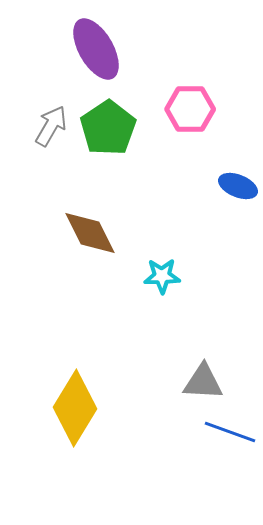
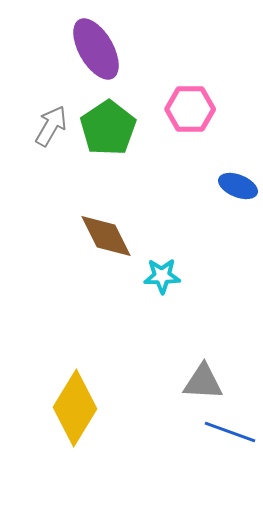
brown diamond: moved 16 px right, 3 px down
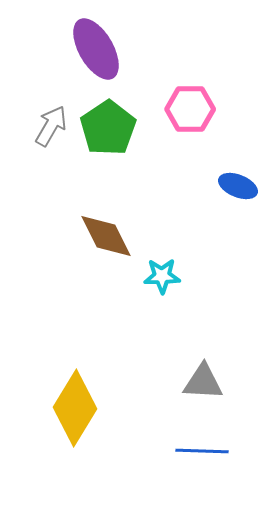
blue line: moved 28 px left, 19 px down; rotated 18 degrees counterclockwise
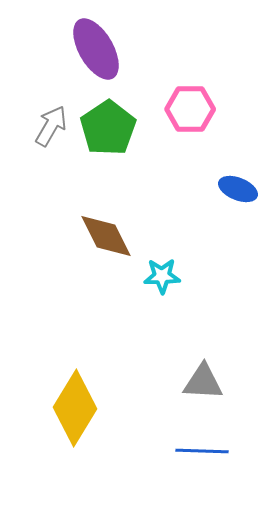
blue ellipse: moved 3 px down
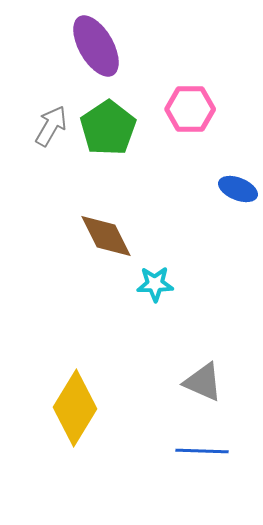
purple ellipse: moved 3 px up
cyan star: moved 7 px left, 8 px down
gray triangle: rotated 21 degrees clockwise
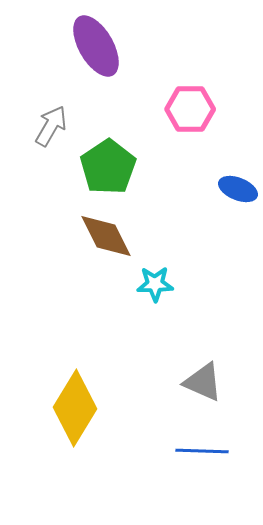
green pentagon: moved 39 px down
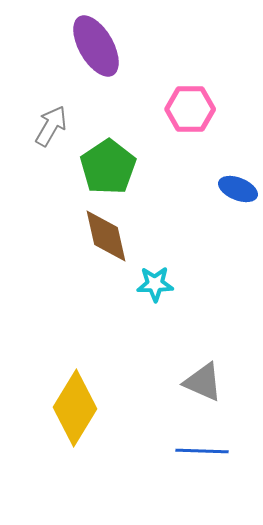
brown diamond: rotated 14 degrees clockwise
